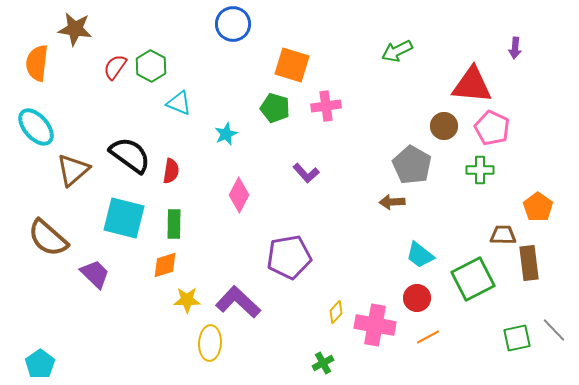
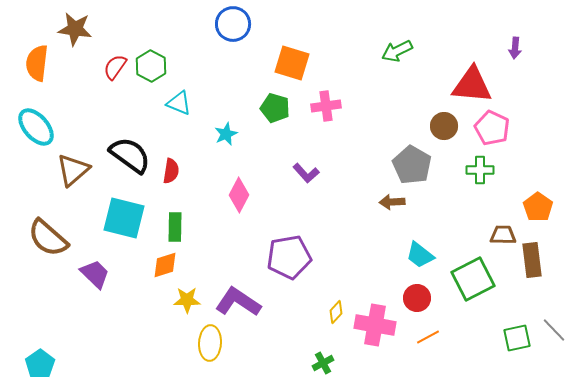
orange square at (292, 65): moved 2 px up
green rectangle at (174, 224): moved 1 px right, 3 px down
brown rectangle at (529, 263): moved 3 px right, 3 px up
purple L-shape at (238, 302): rotated 9 degrees counterclockwise
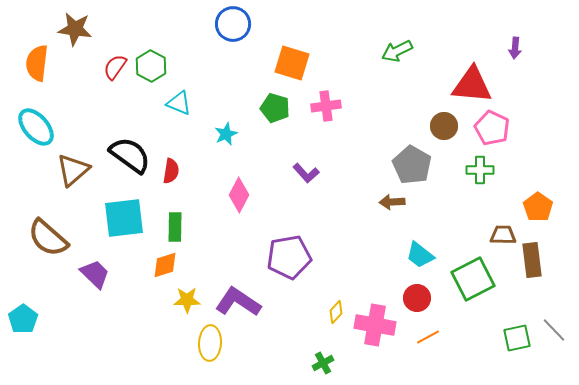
cyan square at (124, 218): rotated 21 degrees counterclockwise
cyan pentagon at (40, 364): moved 17 px left, 45 px up
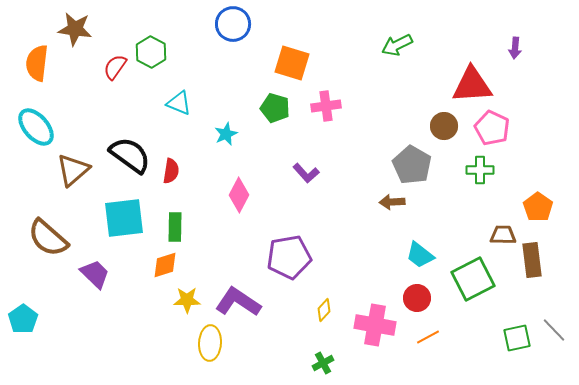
green arrow at (397, 51): moved 6 px up
green hexagon at (151, 66): moved 14 px up
red triangle at (472, 85): rotated 9 degrees counterclockwise
yellow diamond at (336, 312): moved 12 px left, 2 px up
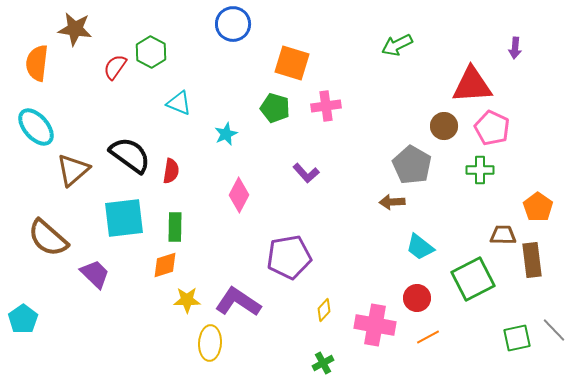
cyan trapezoid at (420, 255): moved 8 px up
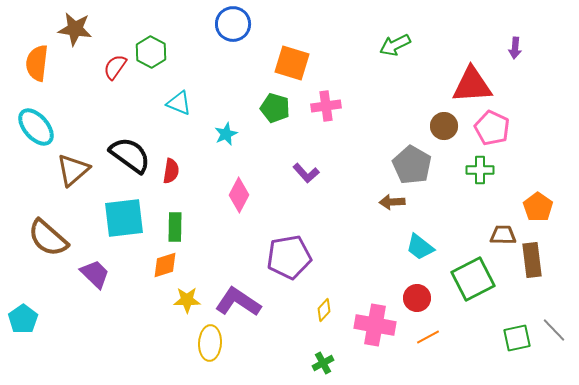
green arrow at (397, 45): moved 2 px left
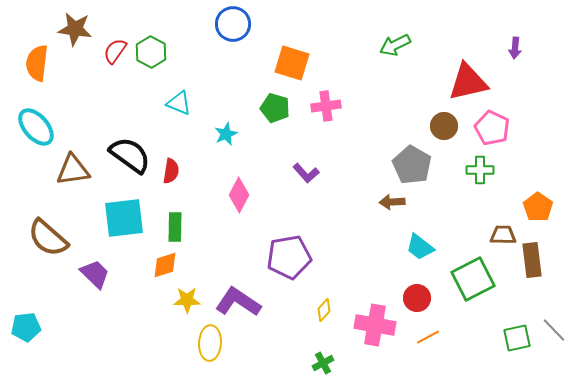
red semicircle at (115, 67): moved 16 px up
red triangle at (472, 85): moved 4 px left, 3 px up; rotated 9 degrees counterclockwise
brown triangle at (73, 170): rotated 33 degrees clockwise
cyan pentagon at (23, 319): moved 3 px right, 8 px down; rotated 28 degrees clockwise
